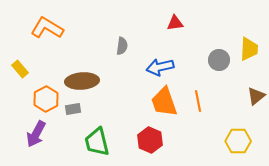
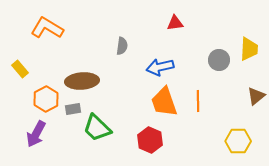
orange line: rotated 10 degrees clockwise
green trapezoid: moved 14 px up; rotated 32 degrees counterclockwise
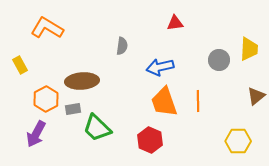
yellow rectangle: moved 4 px up; rotated 12 degrees clockwise
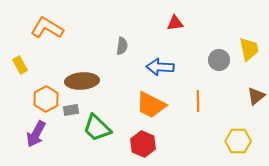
yellow trapezoid: rotated 15 degrees counterclockwise
blue arrow: rotated 16 degrees clockwise
orange trapezoid: moved 13 px left, 3 px down; rotated 44 degrees counterclockwise
gray rectangle: moved 2 px left, 1 px down
red hexagon: moved 7 px left, 4 px down
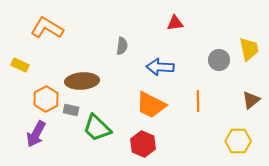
yellow rectangle: rotated 36 degrees counterclockwise
brown triangle: moved 5 px left, 4 px down
gray rectangle: rotated 21 degrees clockwise
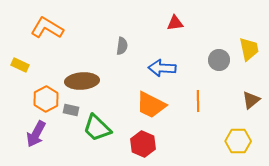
blue arrow: moved 2 px right, 1 px down
